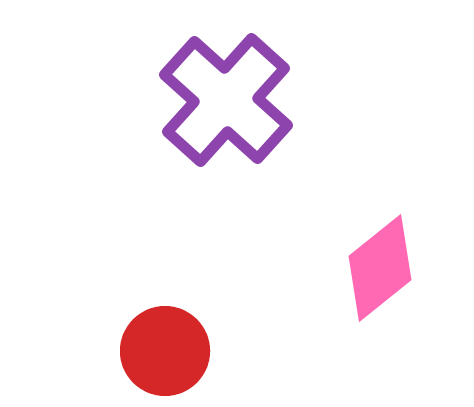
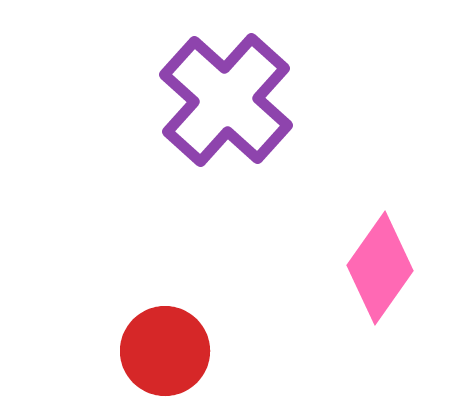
pink diamond: rotated 16 degrees counterclockwise
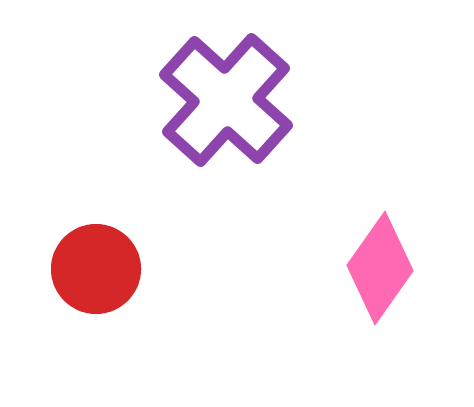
red circle: moved 69 px left, 82 px up
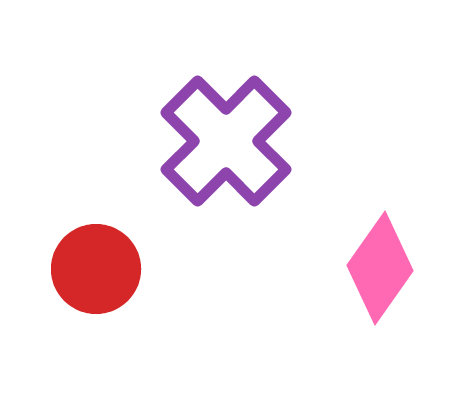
purple cross: moved 41 px down; rotated 3 degrees clockwise
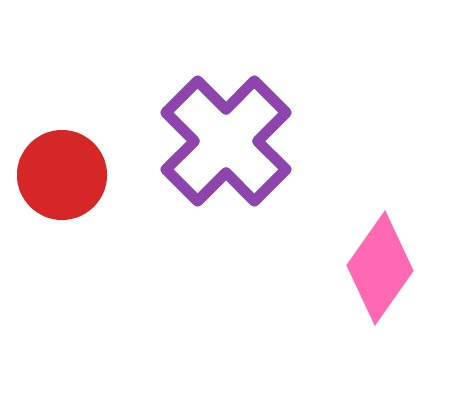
red circle: moved 34 px left, 94 px up
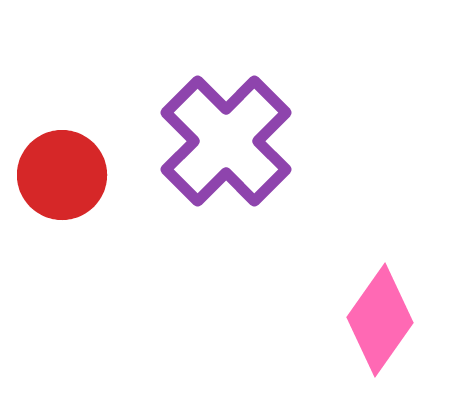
pink diamond: moved 52 px down
